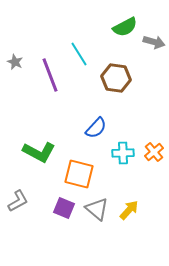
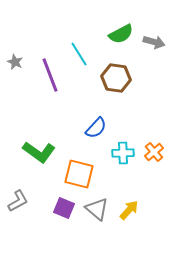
green semicircle: moved 4 px left, 7 px down
green L-shape: rotated 8 degrees clockwise
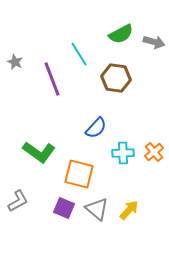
purple line: moved 2 px right, 4 px down
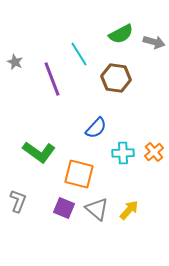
gray L-shape: rotated 40 degrees counterclockwise
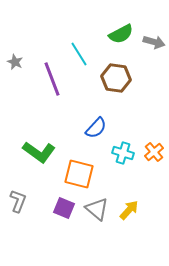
cyan cross: rotated 20 degrees clockwise
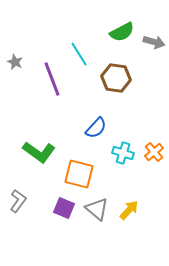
green semicircle: moved 1 px right, 2 px up
gray L-shape: rotated 15 degrees clockwise
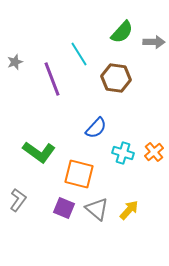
green semicircle: rotated 20 degrees counterclockwise
gray arrow: rotated 15 degrees counterclockwise
gray star: rotated 28 degrees clockwise
gray L-shape: moved 1 px up
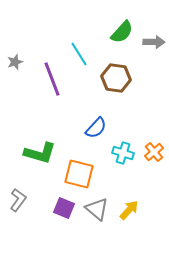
green L-shape: moved 1 px right, 1 px down; rotated 20 degrees counterclockwise
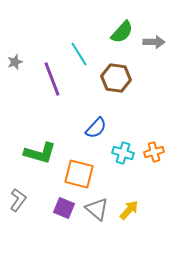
orange cross: rotated 24 degrees clockwise
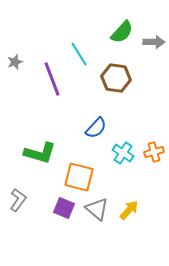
cyan cross: rotated 15 degrees clockwise
orange square: moved 3 px down
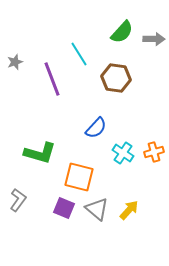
gray arrow: moved 3 px up
